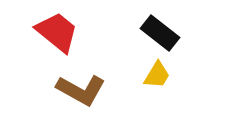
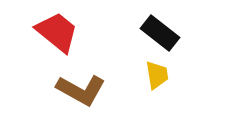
yellow trapezoid: rotated 40 degrees counterclockwise
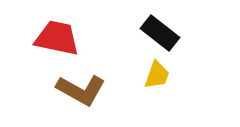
red trapezoid: moved 6 px down; rotated 27 degrees counterclockwise
yellow trapezoid: rotated 28 degrees clockwise
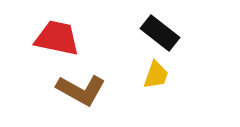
yellow trapezoid: moved 1 px left
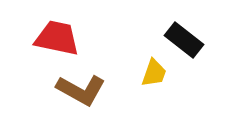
black rectangle: moved 24 px right, 7 px down
yellow trapezoid: moved 2 px left, 2 px up
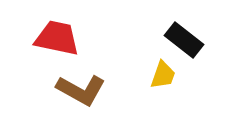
yellow trapezoid: moved 9 px right, 2 px down
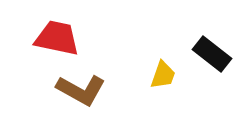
black rectangle: moved 28 px right, 14 px down
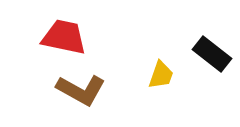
red trapezoid: moved 7 px right, 1 px up
yellow trapezoid: moved 2 px left
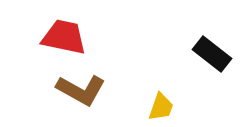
yellow trapezoid: moved 32 px down
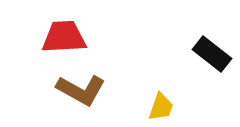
red trapezoid: rotated 15 degrees counterclockwise
